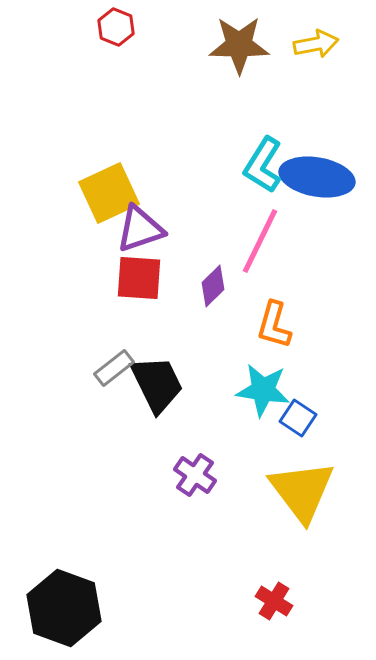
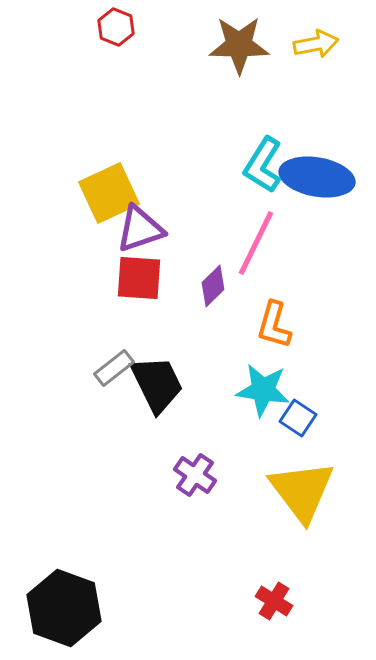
pink line: moved 4 px left, 2 px down
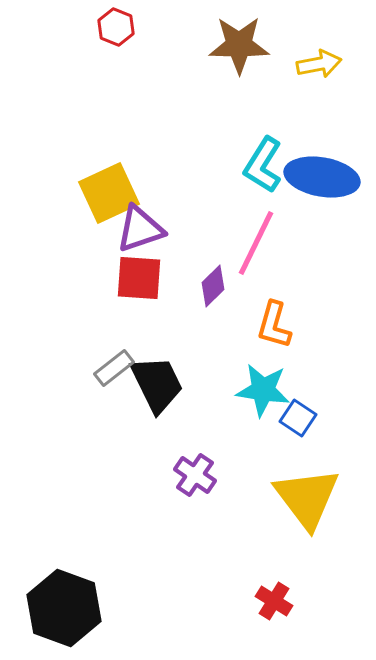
yellow arrow: moved 3 px right, 20 px down
blue ellipse: moved 5 px right
yellow triangle: moved 5 px right, 7 px down
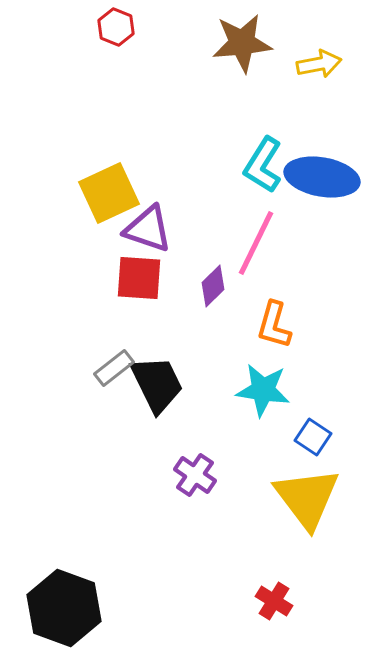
brown star: moved 3 px right, 2 px up; rotated 6 degrees counterclockwise
purple triangle: moved 8 px right; rotated 38 degrees clockwise
blue square: moved 15 px right, 19 px down
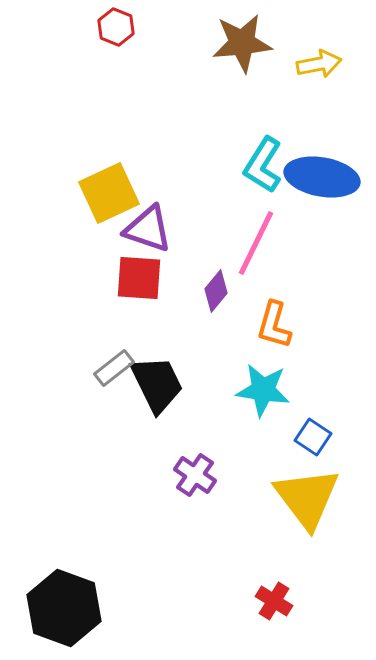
purple diamond: moved 3 px right, 5 px down; rotated 6 degrees counterclockwise
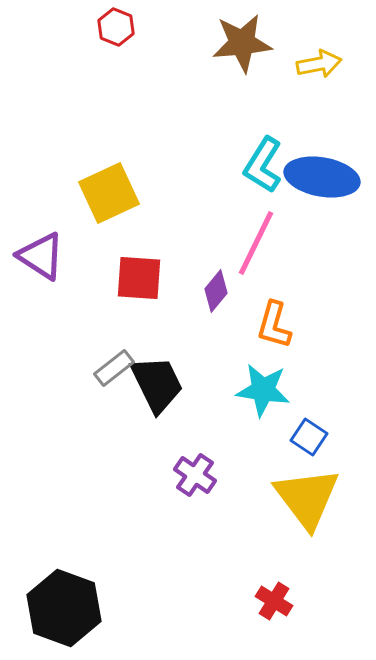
purple triangle: moved 107 px left, 27 px down; rotated 14 degrees clockwise
blue square: moved 4 px left
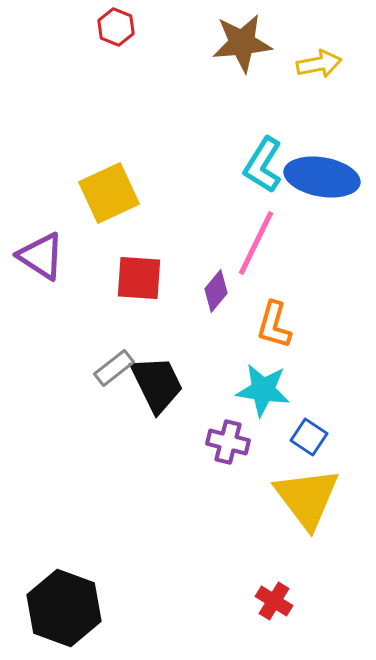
purple cross: moved 33 px right, 33 px up; rotated 21 degrees counterclockwise
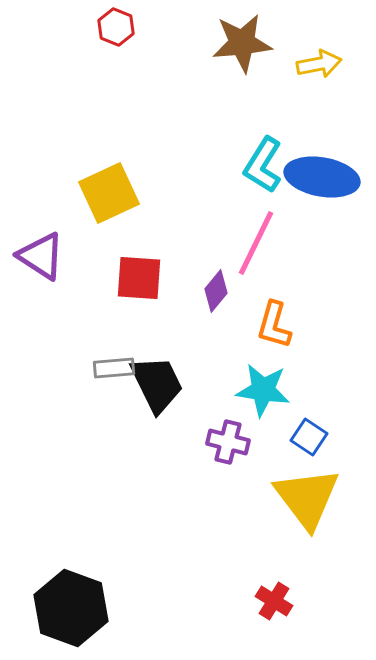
gray rectangle: rotated 33 degrees clockwise
black hexagon: moved 7 px right
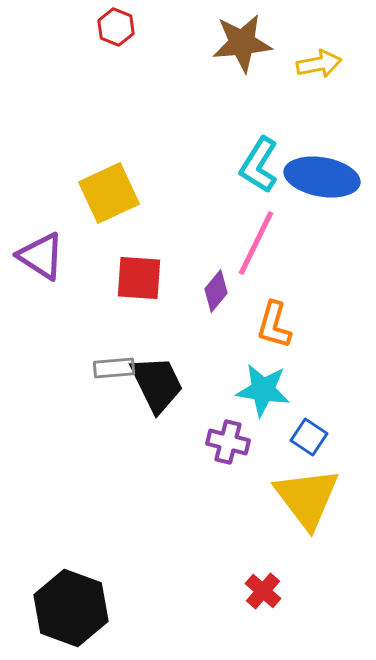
cyan L-shape: moved 4 px left
red cross: moved 11 px left, 10 px up; rotated 9 degrees clockwise
